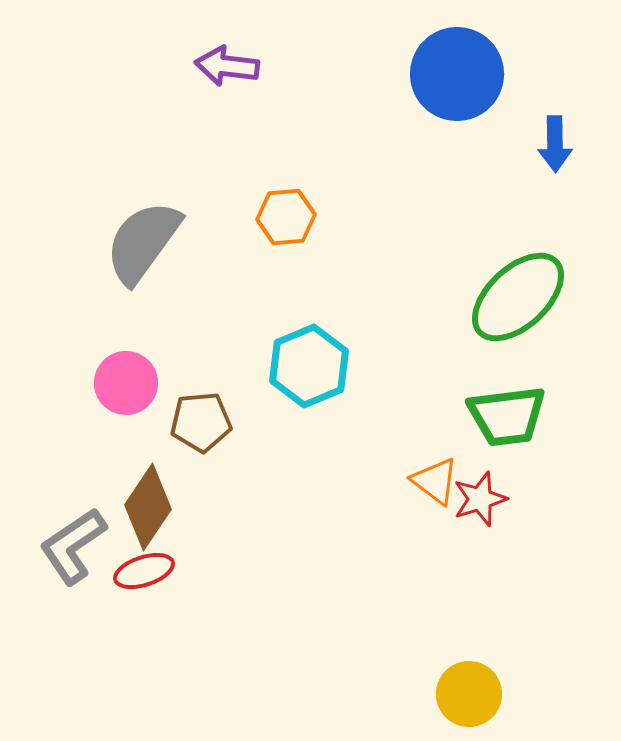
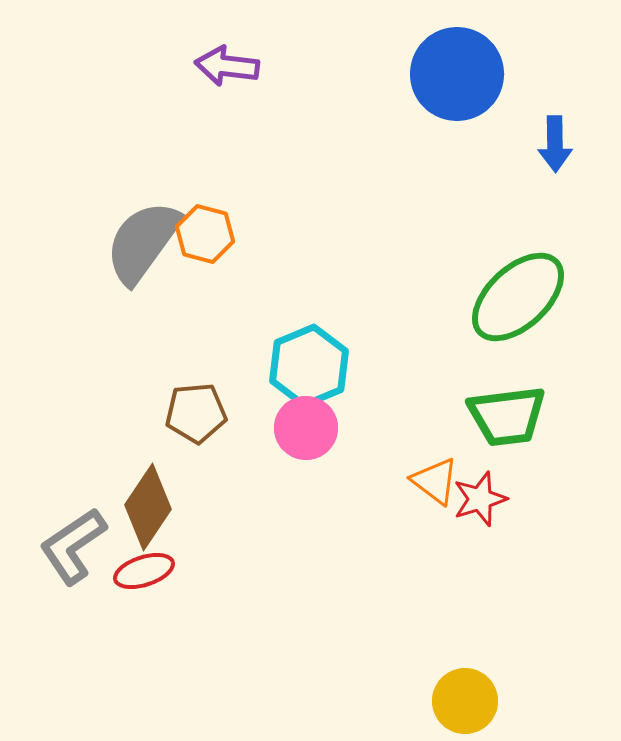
orange hexagon: moved 81 px left, 17 px down; rotated 20 degrees clockwise
pink circle: moved 180 px right, 45 px down
brown pentagon: moved 5 px left, 9 px up
yellow circle: moved 4 px left, 7 px down
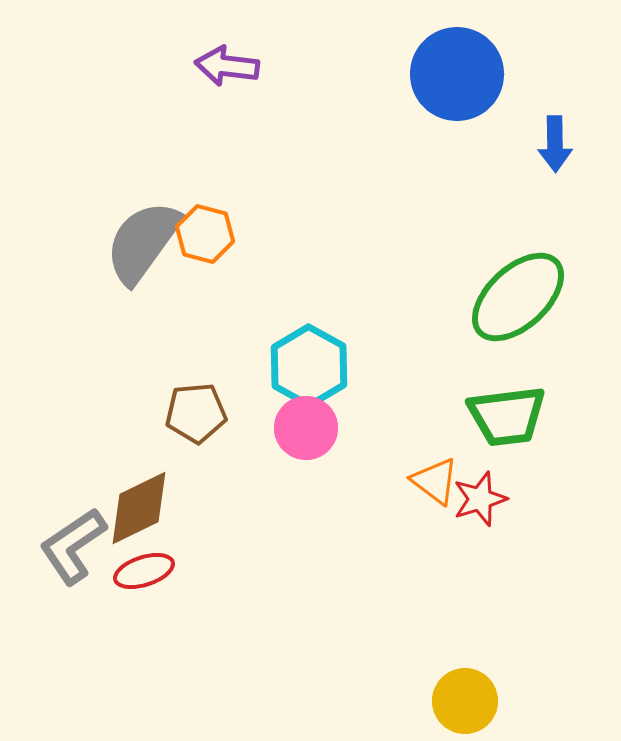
cyan hexagon: rotated 8 degrees counterclockwise
brown diamond: moved 9 px left, 1 px down; rotated 30 degrees clockwise
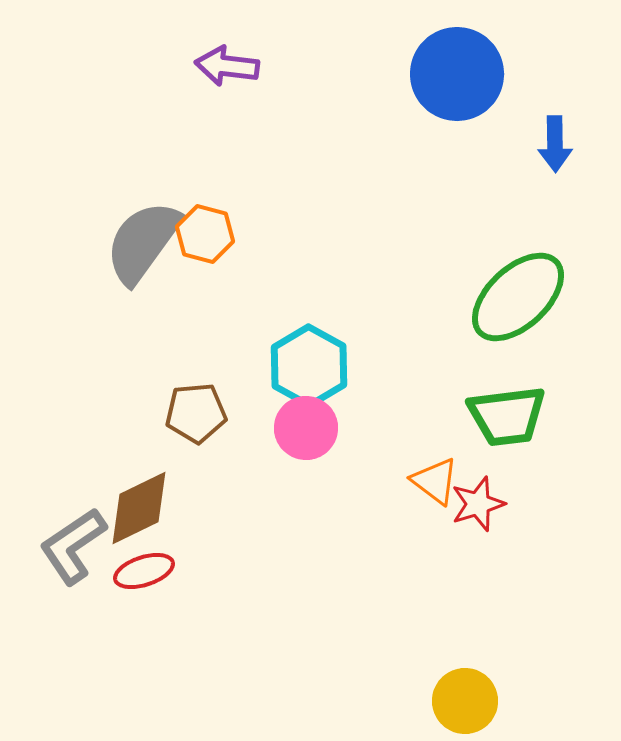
red star: moved 2 px left, 5 px down
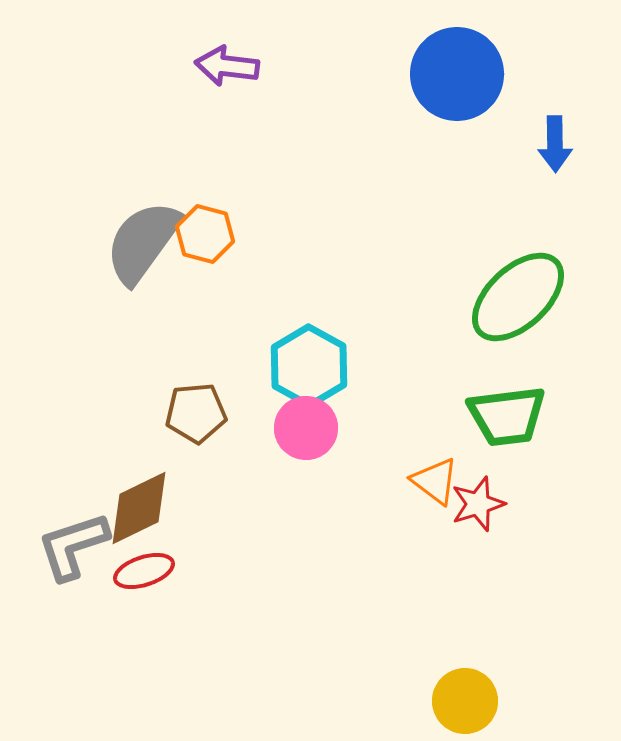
gray L-shape: rotated 16 degrees clockwise
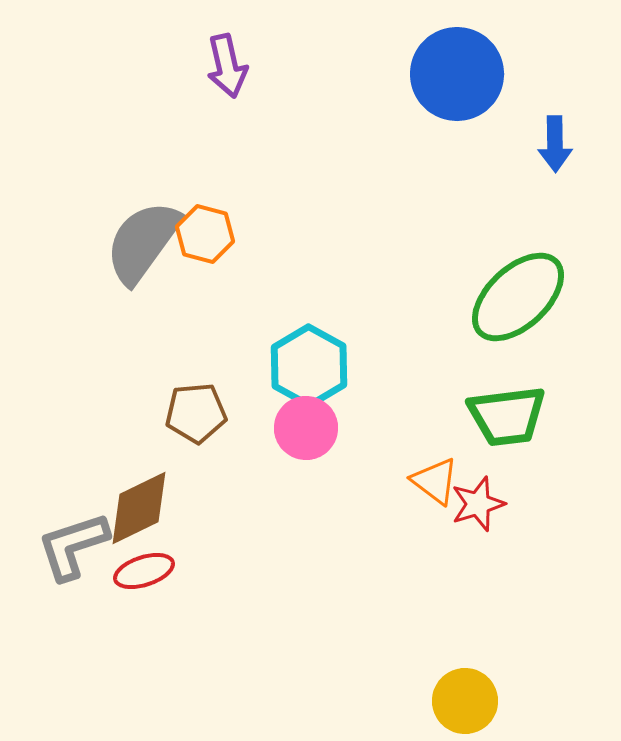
purple arrow: rotated 110 degrees counterclockwise
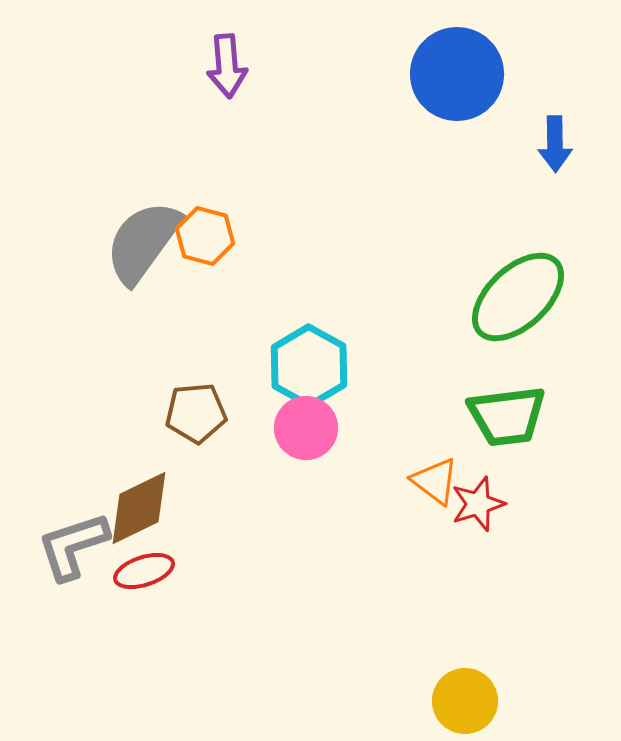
purple arrow: rotated 8 degrees clockwise
orange hexagon: moved 2 px down
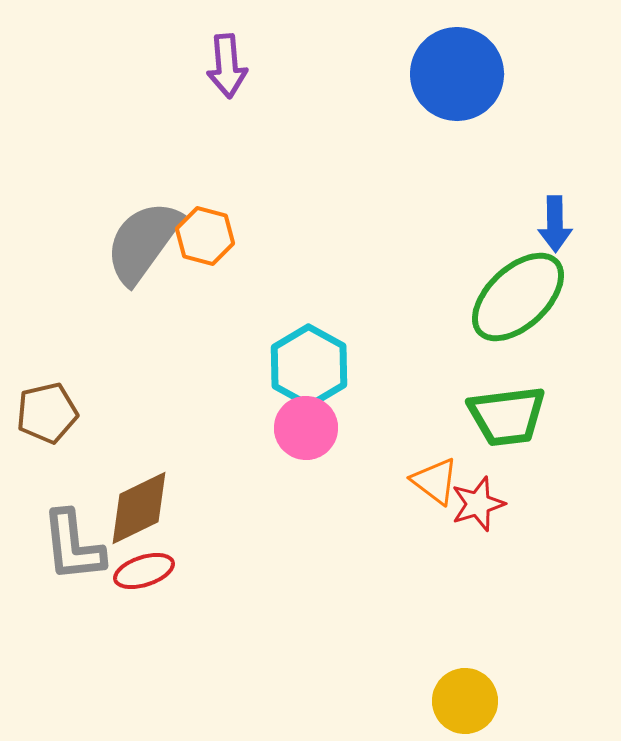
blue arrow: moved 80 px down
brown pentagon: moved 149 px left; rotated 8 degrees counterclockwise
gray L-shape: rotated 78 degrees counterclockwise
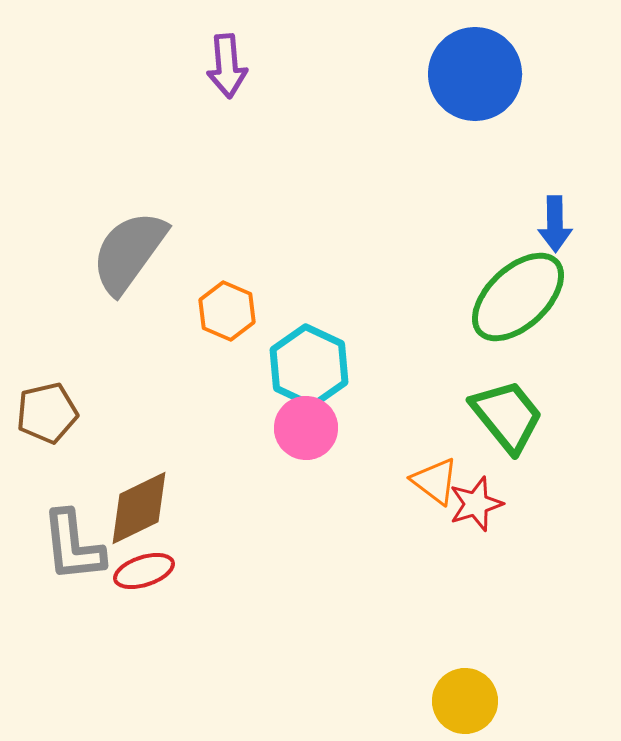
blue circle: moved 18 px right
orange hexagon: moved 22 px right, 75 px down; rotated 8 degrees clockwise
gray semicircle: moved 14 px left, 10 px down
cyan hexagon: rotated 4 degrees counterclockwise
green trapezoid: rotated 122 degrees counterclockwise
red star: moved 2 px left
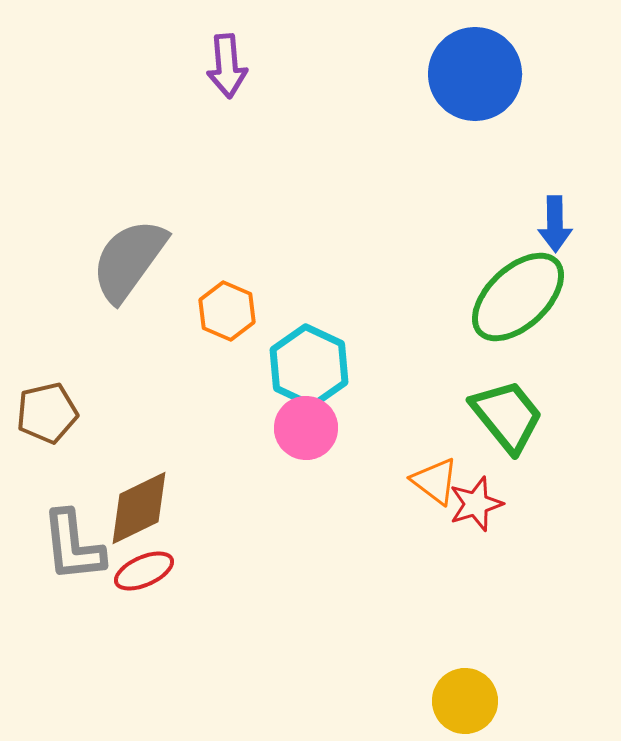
gray semicircle: moved 8 px down
red ellipse: rotated 6 degrees counterclockwise
